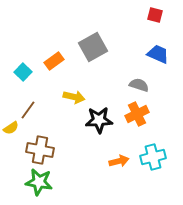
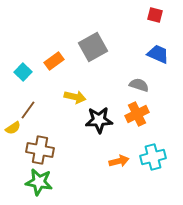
yellow arrow: moved 1 px right
yellow semicircle: moved 2 px right
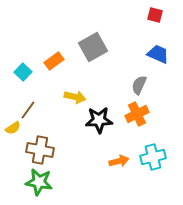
gray semicircle: rotated 84 degrees counterclockwise
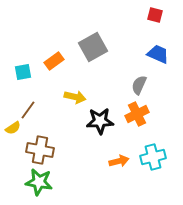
cyan square: rotated 36 degrees clockwise
black star: moved 1 px right, 1 px down
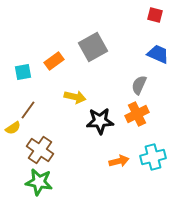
brown cross: rotated 24 degrees clockwise
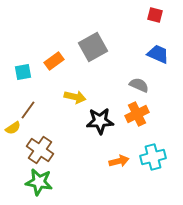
gray semicircle: rotated 90 degrees clockwise
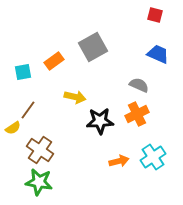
cyan cross: rotated 20 degrees counterclockwise
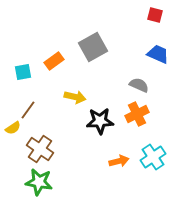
brown cross: moved 1 px up
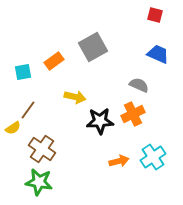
orange cross: moved 4 px left
brown cross: moved 2 px right
